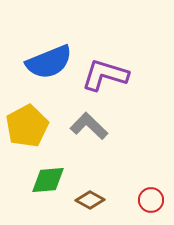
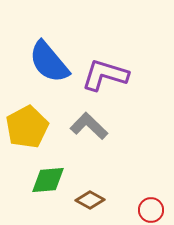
blue semicircle: rotated 72 degrees clockwise
yellow pentagon: moved 1 px down
red circle: moved 10 px down
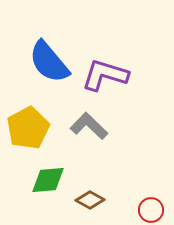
yellow pentagon: moved 1 px right, 1 px down
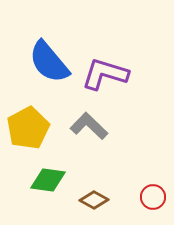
purple L-shape: moved 1 px up
green diamond: rotated 12 degrees clockwise
brown diamond: moved 4 px right
red circle: moved 2 px right, 13 px up
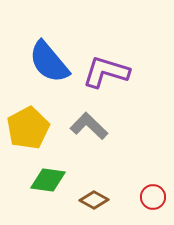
purple L-shape: moved 1 px right, 2 px up
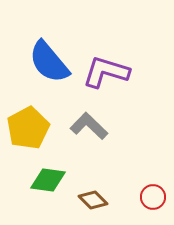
brown diamond: moved 1 px left; rotated 16 degrees clockwise
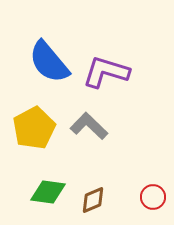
yellow pentagon: moved 6 px right
green diamond: moved 12 px down
brown diamond: rotated 68 degrees counterclockwise
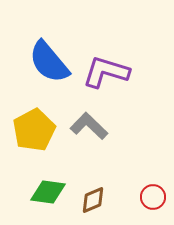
yellow pentagon: moved 2 px down
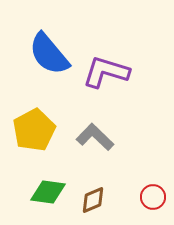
blue semicircle: moved 8 px up
gray L-shape: moved 6 px right, 11 px down
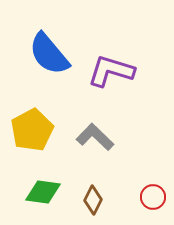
purple L-shape: moved 5 px right, 1 px up
yellow pentagon: moved 2 px left
green diamond: moved 5 px left
brown diamond: rotated 40 degrees counterclockwise
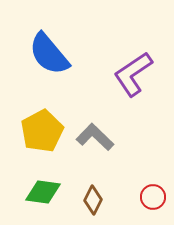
purple L-shape: moved 22 px right, 3 px down; rotated 51 degrees counterclockwise
yellow pentagon: moved 10 px right, 1 px down
